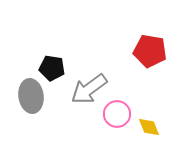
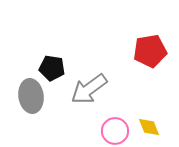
red pentagon: rotated 20 degrees counterclockwise
pink circle: moved 2 px left, 17 px down
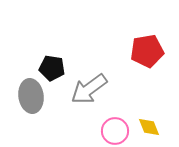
red pentagon: moved 3 px left
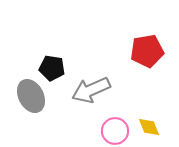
gray arrow: moved 2 px right, 1 px down; rotated 12 degrees clockwise
gray ellipse: rotated 20 degrees counterclockwise
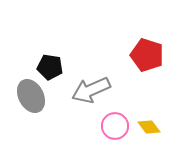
red pentagon: moved 4 px down; rotated 28 degrees clockwise
black pentagon: moved 2 px left, 1 px up
yellow diamond: rotated 15 degrees counterclockwise
pink circle: moved 5 px up
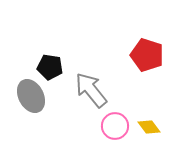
gray arrow: rotated 75 degrees clockwise
